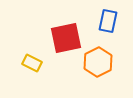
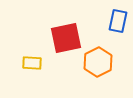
blue rectangle: moved 10 px right
yellow rectangle: rotated 24 degrees counterclockwise
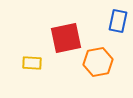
orange hexagon: rotated 16 degrees clockwise
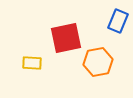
blue rectangle: rotated 10 degrees clockwise
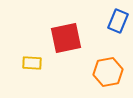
orange hexagon: moved 10 px right, 10 px down
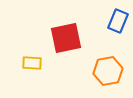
orange hexagon: moved 1 px up
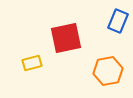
yellow rectangle: rotated 18 degrees counterclockwise
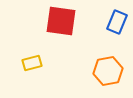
blue rectangle: moved 1 px left, 1 px down
red square: moved 5 px left, 17 px up; rotated 20 degrees clockwise
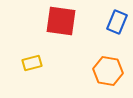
orange hexagon: rotated 20 degrees clockwise
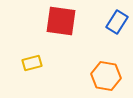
blue rectangle: rotated 10 degrees clockwise
orange hexagon: moved 2 px left, 5 px down
